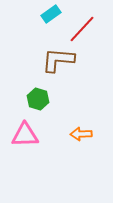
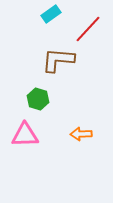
red line: moved 6 px right
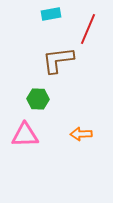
cyan rectangle: rotated 24 degrees clockwise
red line: rotated 20 degrees counterclockwise
brown L-shape: rotated 12 degrees counterclockwise
green hexagon: rotated 15 degrees counterclockwise
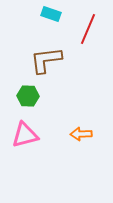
cyan rectangle: rotated 30 degrees clockwise
brown L-shape: moved 12 px left
green hexagon: moved 10 px left, 3 px up
pink triangle: rotated 12 degrees counterclockwise
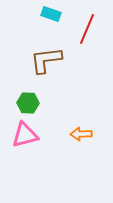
red line: moved 1 px left
green hexagon: moved 7 px down
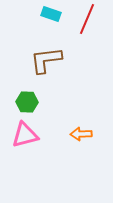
red line: moved 10 px up
green hexagon: moved 1 px left, 1 px up
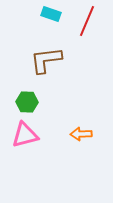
red line: moved 2 px down
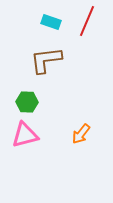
cyan rectangle: moved 8 px down
orange arrow: rotated 50 degrees counterclockwise
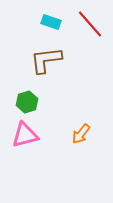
red line: moved 3 px right, 3 px down; rotated 64 degrees counterclockwise
green hexagon: rotated 20 degrees counterclockwise
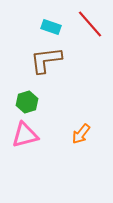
cyan rectangle: moved 5 px down
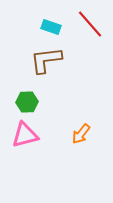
green hexagon: rotated 15 degrees clockwise
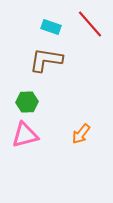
brown L-shape: rotated 16 degrees clockwise
